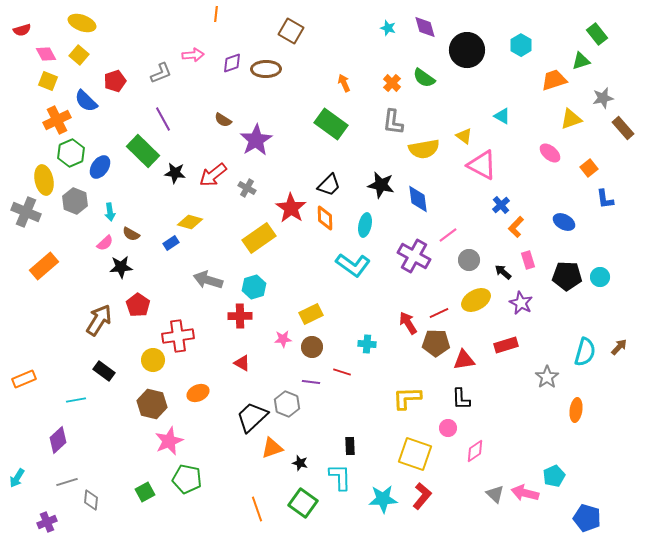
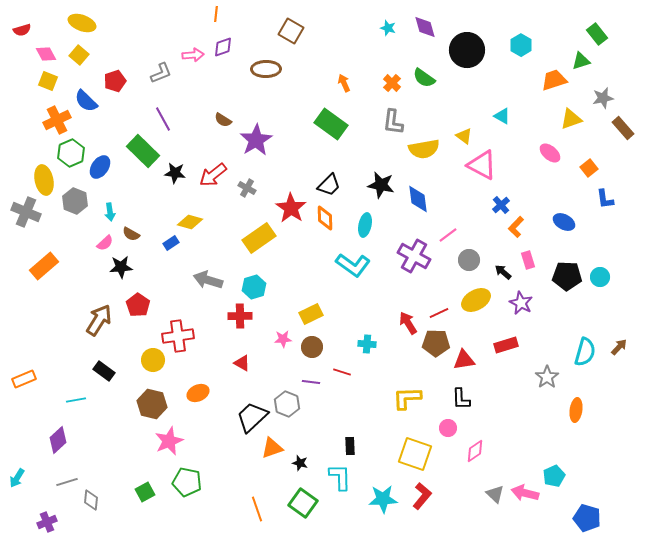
purple diamond at (232, 63): moved 9 px left, 16 px up
green pentagon at (187, 479): moved 3 px down
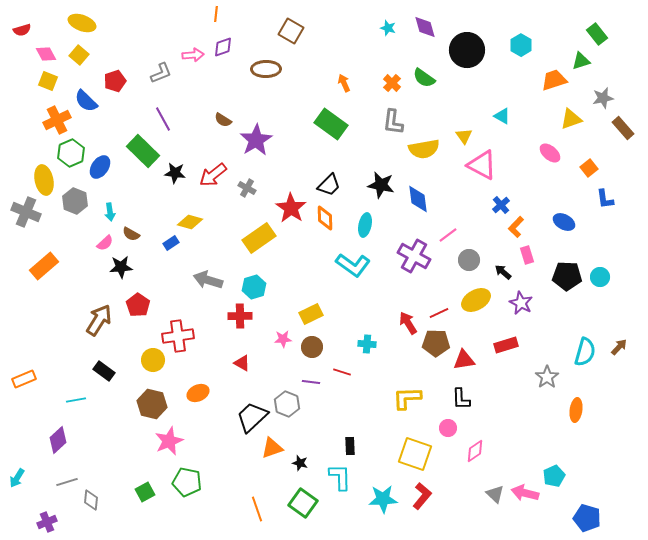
yellow triangle at (464, 136): rotated 18 degrees clockwise
pink rectangle at (528, 260): moved 1 px left, 5 px up
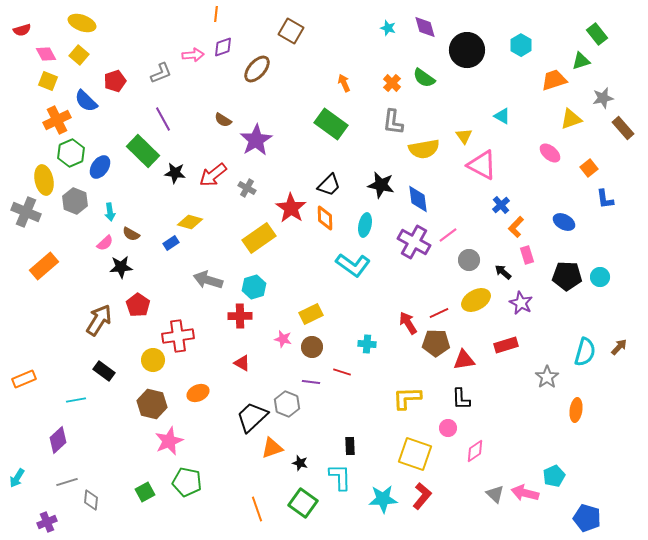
brown ellipse at (266, 69): moved 9 px left; rotated 48 degrees counterclockwise
purple cross at (414, 256): moved 14 px up
pink star at (283, 339): rotated 18 degrees clockwise
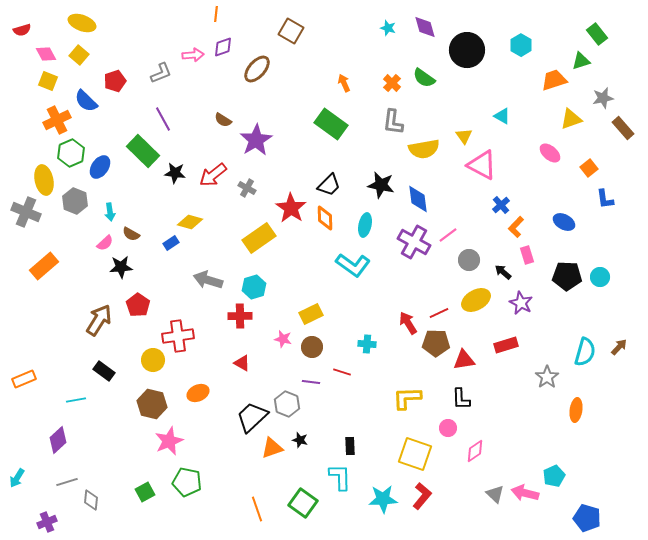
black star at (300, 463): moved 23 px up
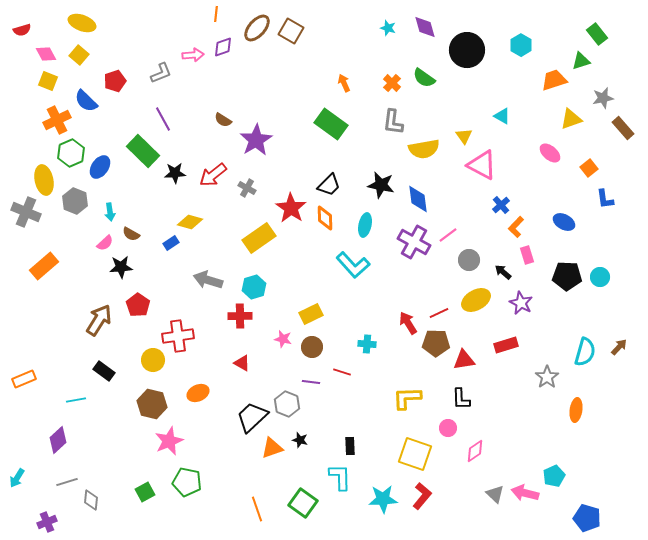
brown ellipse at (257, 69): moved 41 px up
black star at (175, 173): rotated 10 degrees counterclockwise
cyan L-shape at (353, 265): rotated 12 degrees clockwise
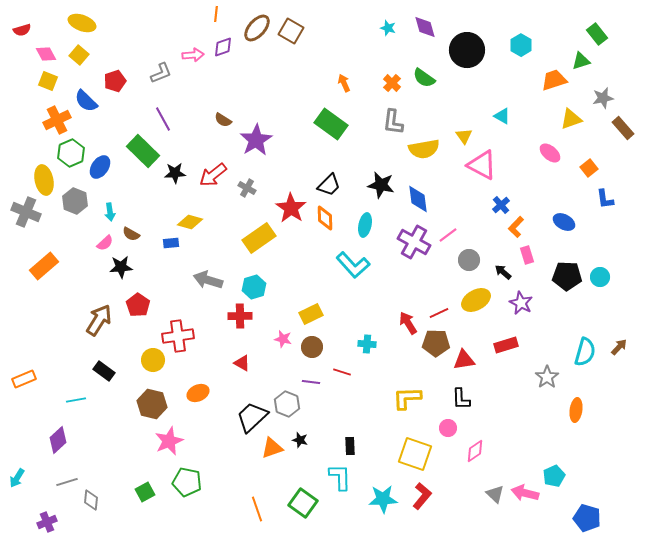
blue rectangle at (171, 243): rotated 28 degrees clockwise
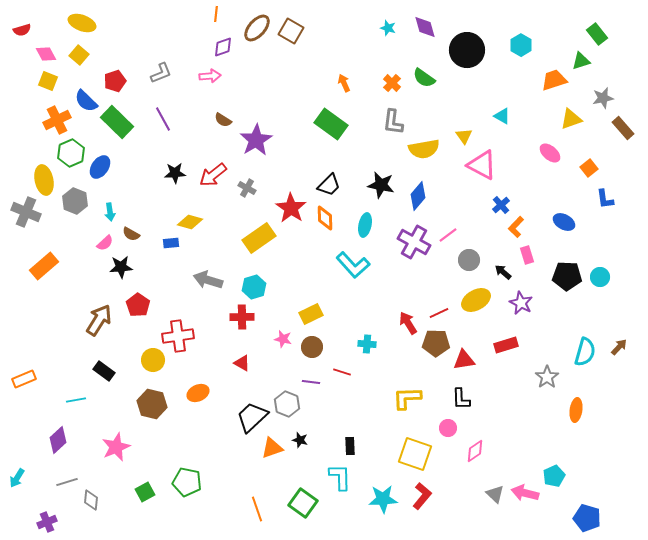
pink arrow at (193, 55): moved 17 px right, 21 px down
green rectangle at (143, 151): moved 26 px left, 29 px up
blue diamond at (418, 199): moved 3 px up; rotated 48 degrees clockwise
red cross at (240, 316): moved 2 px right, 1 px down
pink star at (169, 441): moved 53 px left, 6 px down
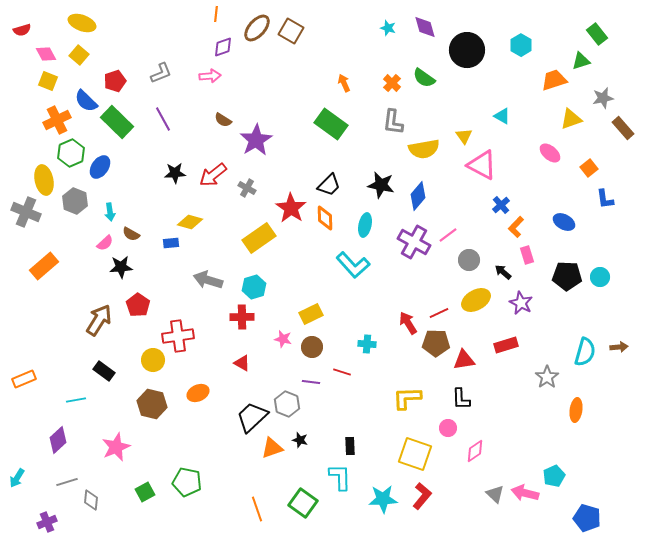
brown arrow at (619, 347): rotated 42 degrees clockwise
